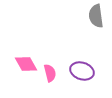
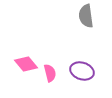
gray semicircle: moved 10 px left
pink diamond: rotated 10 degrees counterclockwise
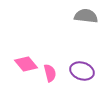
gray semicircle: rotated 105 degrees clockwise
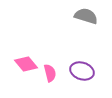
gray semicircle: rotated 10 degrees clockwise
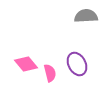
gray semicircle: rotated 20 degrees counterclockwise
purple ellipse: moved 5 px left, 7 px up; rotated 45 degrees clockwise
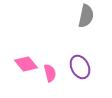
gray semicircle: rotated 105 degrees clockwise
purple ellipse: moved 3 px right, 3 px down
